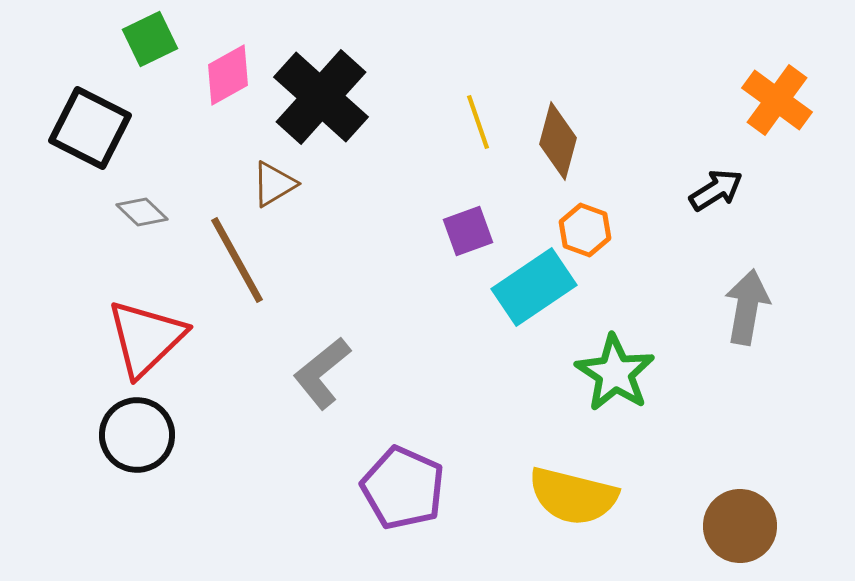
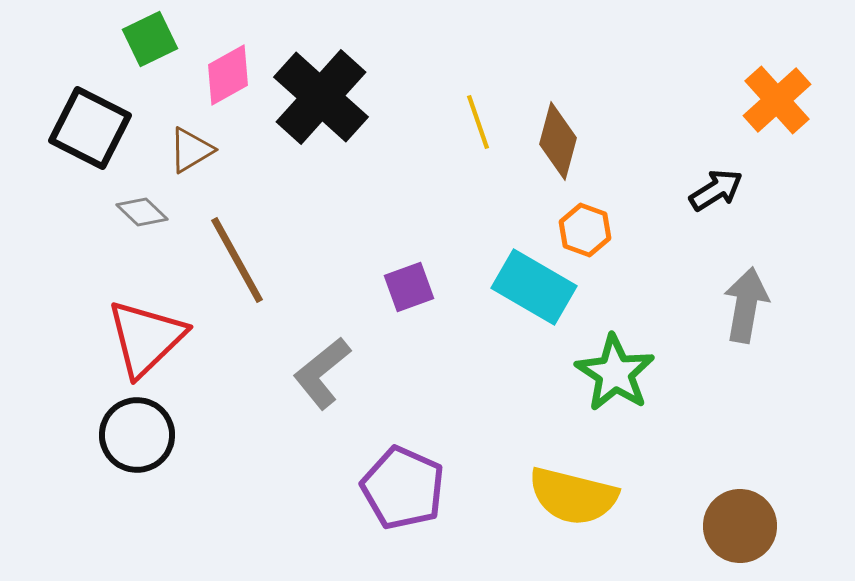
orange cross: rotated 12 degrees clockwise
brown triangle: moved 83 px left, 34 px up
purple square: moved 59 px left, 56 px down
cyan rectangle: rotated 64 degrees clockwise
gray arrow: moved 1 px left, 2 px up
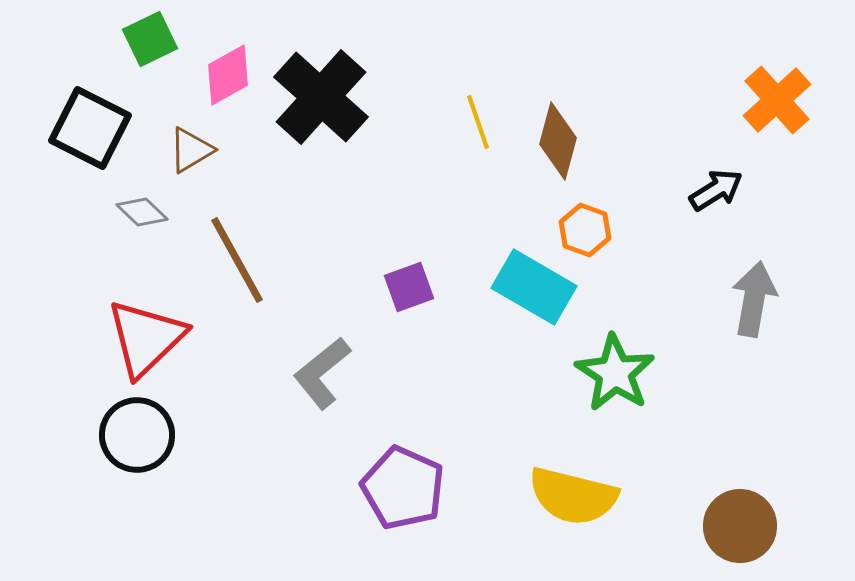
gray arrow: moved 8 px right, 6 px up
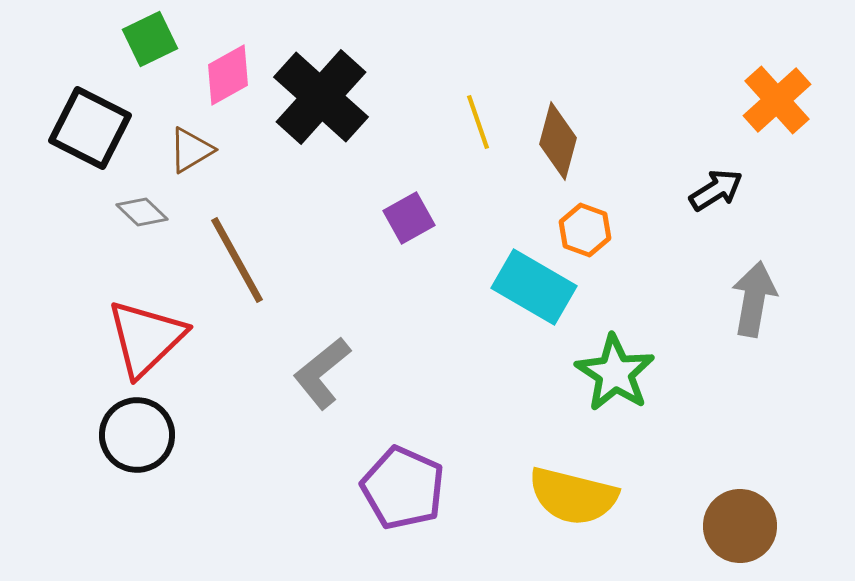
purple square: moved 69 px up; rotated 9 degrees counterclockwise
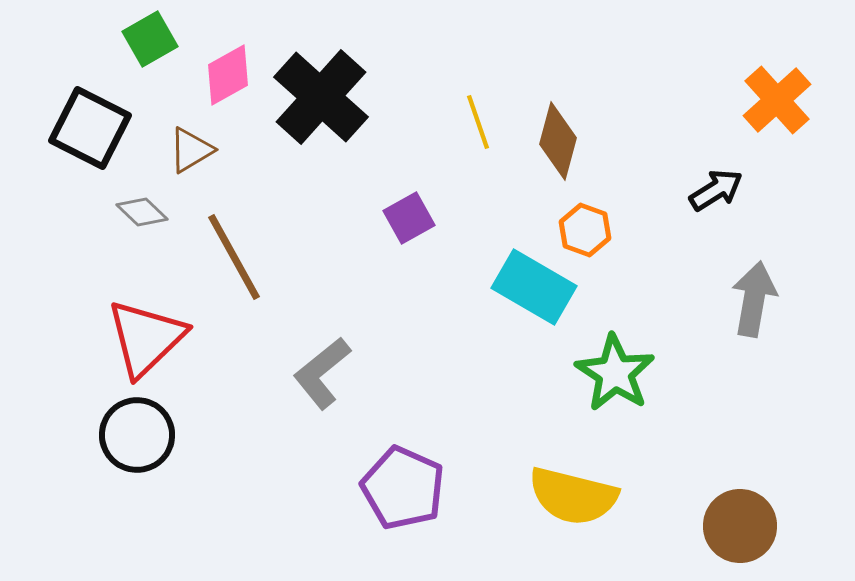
green square: rotated 4 degrees counterclockwise
brown line: moved 3 px left, 3 px up
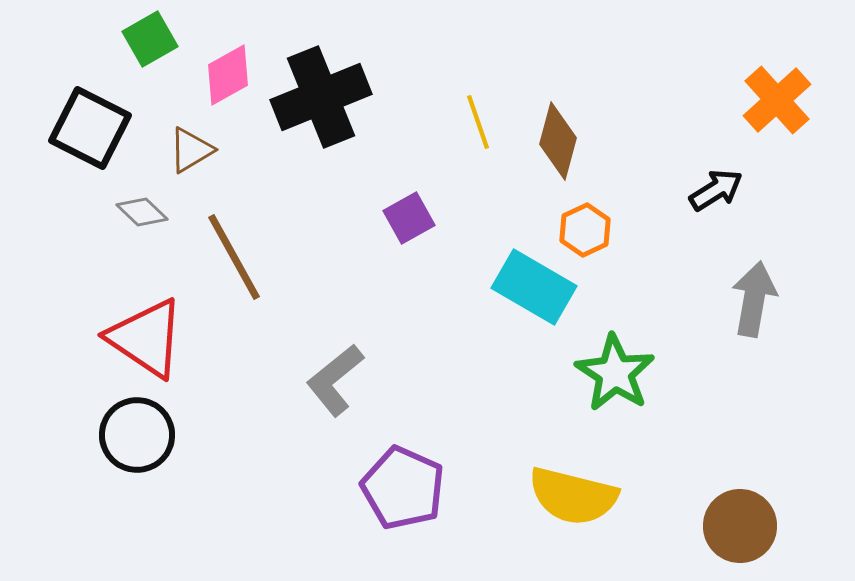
black cross: rotated 26 degrees clockwise
orange hexagon: rotated 15 degrees clockwise
red triangle: rotated 42 degrees counterclockwise
gray L-shape: moved 13 px right, 7 px down
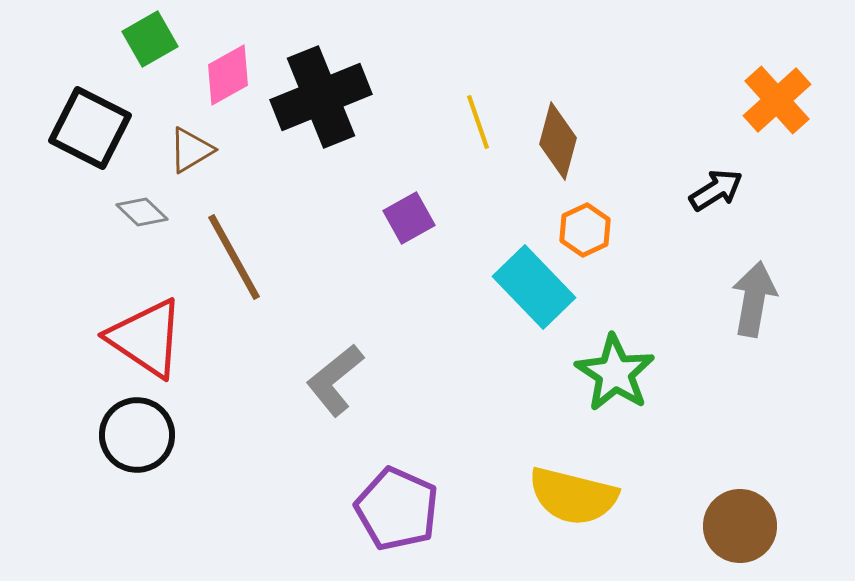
cyan rectangle: rotated 16 degrees clockwise
purple pentagon: moved 6 px left, 21 px down
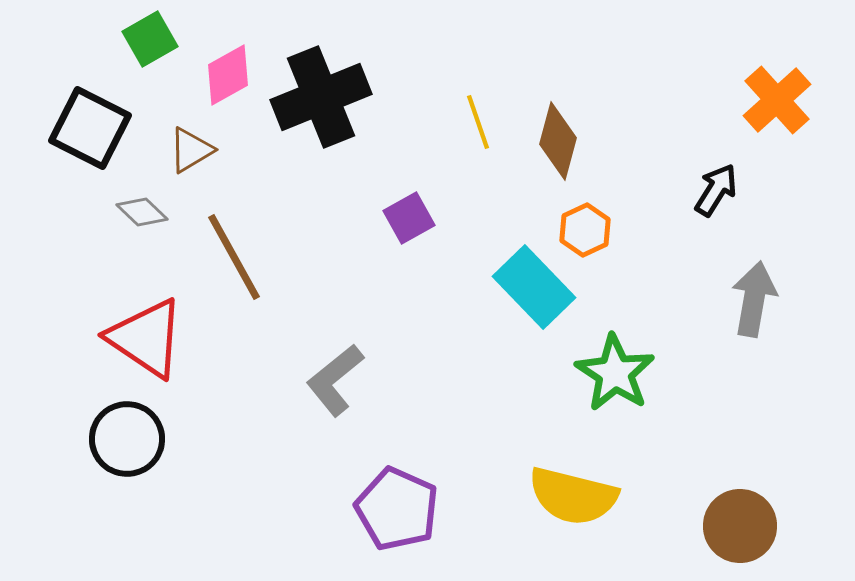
black arrow: rotated 26 degrees counterclockwise
black circle: moved 10 px left, 4 px down
